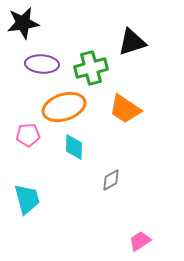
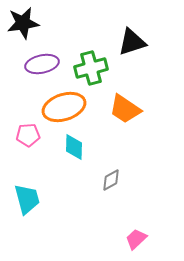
purple ellipse: rotated 16 degrees counterclockwise
pink trapezoid: moved 4 px left, 2 px up; rotated 10 degrees counterclockwise
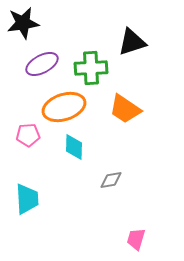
purple ellipse: rotated 16 degrees counterclockwise
green cross: rotated 12 degrees clockwise
gray diamond: rotated 20 degrees clockwise
cyan trapezoid: rotated 12 degrees clockwise
pink trapezoid: rotated 30 degrees counterclockwise
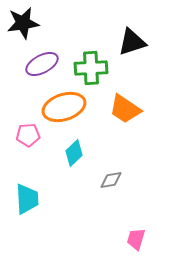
cyan diamond: moved 6 px down; rotated 44 degrees clockwise
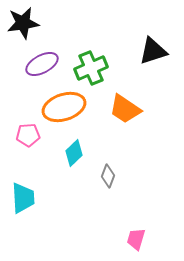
black triangle: moved 21 px right, 9 px down
green cross: rotated 20 degrees counterclockwise
gray diamond: moved 3 px left, 4 px up; rotated 60 degrees counterclockwise
cyan trapezoid: moved 4 px left, 1 px up
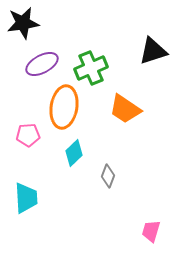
orange ellipse: rotated 63 degrees counterclockwise
cyan trapezoid: moved 3 px right
pink trapezoid: moved 15 px right, 8 px up
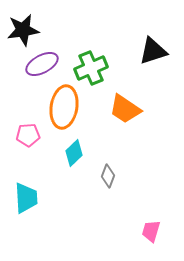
black star: moved 7 px down
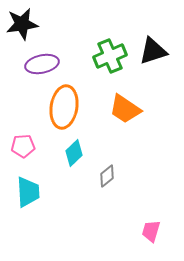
black star: moved 1 px left, 6 px up
purple ellipse: rotated 16 degrees clockwise
green cross: moved 19 px right, 12 px up
pink pentagon: moved 5 px left, 11 px down
gray diamond: moved 1 px left; rotated 30 degrees clockwise
cyan trapezoid: moved 2 px right, 6 px up
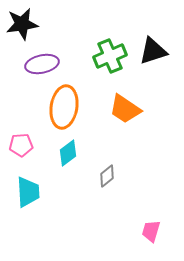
pink pentagon: moved 2 px left, 1 px up
cyan diamond: moved 6 px left; rotated 8 degrees clockwise
